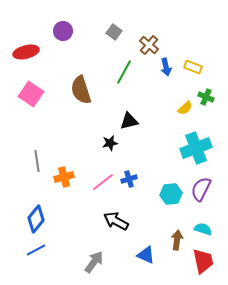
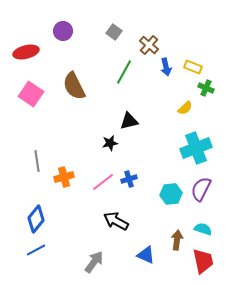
brown semicircle: moved 7 px left, 4 px up; rotated 8 degrees counterclockwise
green cross: moved 9 px up
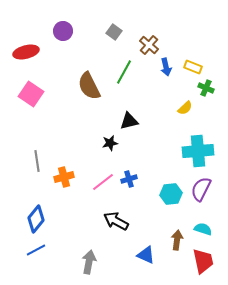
brown semicircle: moved 15 px right
cyan cross: moved 2 px right, 3 px down; rotated 16 degrees clockwise
gray arrow: moved 5 px left; rotated 25 degrees counterclockwise
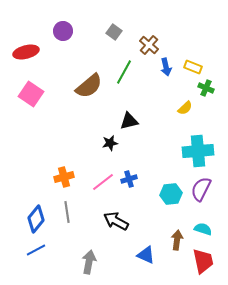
brown semicircle: rotated 104 degrees counterclockwise
gray line: moved 30 px right, 51 px down
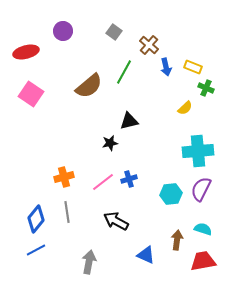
red trapezoid: rotated 88 degrees counterclockwise
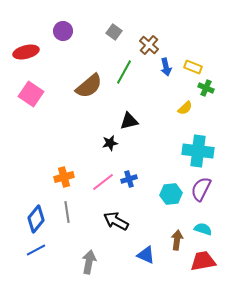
cyan cross: rotated 12 degrees clockwise
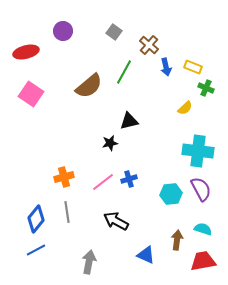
purple semicircle: rotated 125 degrees clockwise
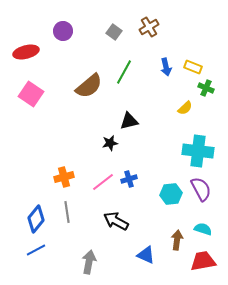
brown cross: moved 18 px up; rotated 18 degrees clockwise
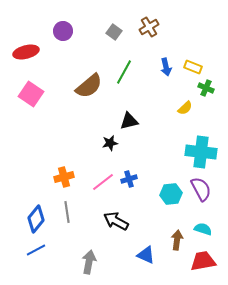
cyan cross: moved 3 px right, 1 px down
